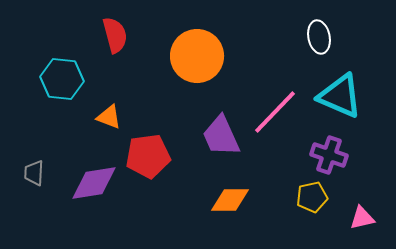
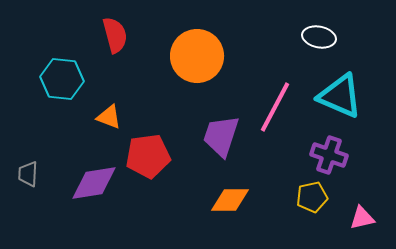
white ellipse: rotated 68 degrees counterclockwise
pink line: moved 5 px up; rotated 16 degrees counterclockwise
purple trapezoid: rotated 42 degrees clockwise
gray trapezoid: moved 6 px left, 1 px down
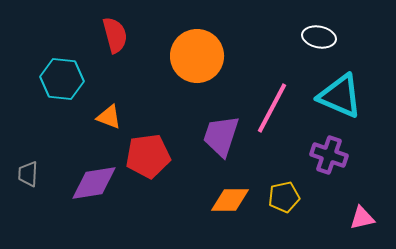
pink line: moved 3 px left, 1 px down
yellow pentagon: moved 28 px left
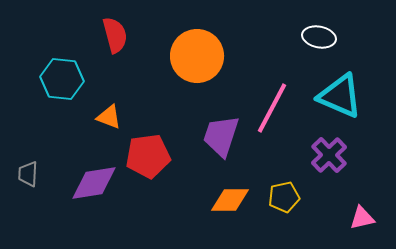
purple cross: rotated 27 degrees clockwise
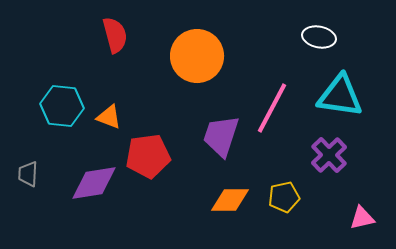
cyan hexagon: moved 27 px down
cyan triangle: rotated 15 degrees counterclockwise
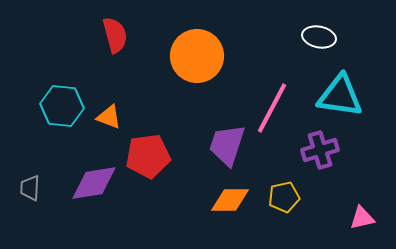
purple trapezoid: moved 6 px right, 9 px down
purple cross: moved 9 px left, 5 px up; rotated 27 degrees clockwise
gray trapezoid: moved 2 px right, 14 px down
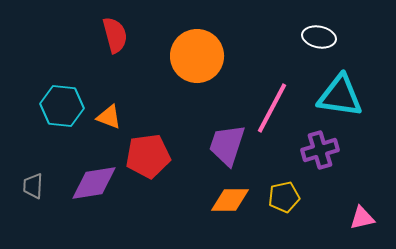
gray trapezoid: moved 3 px right, 2 px up
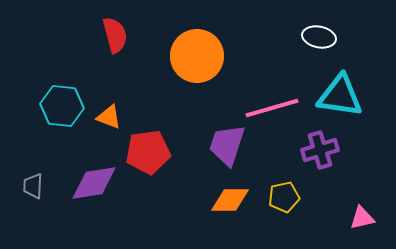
pink line: rotated 46 degrees clockwise
red pentagon: moved 4 px up
